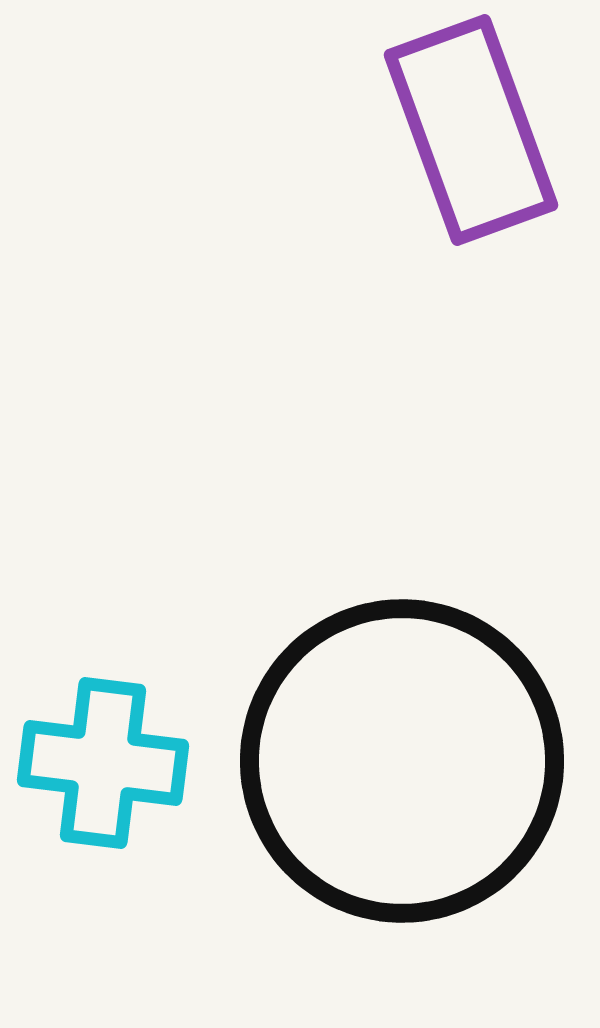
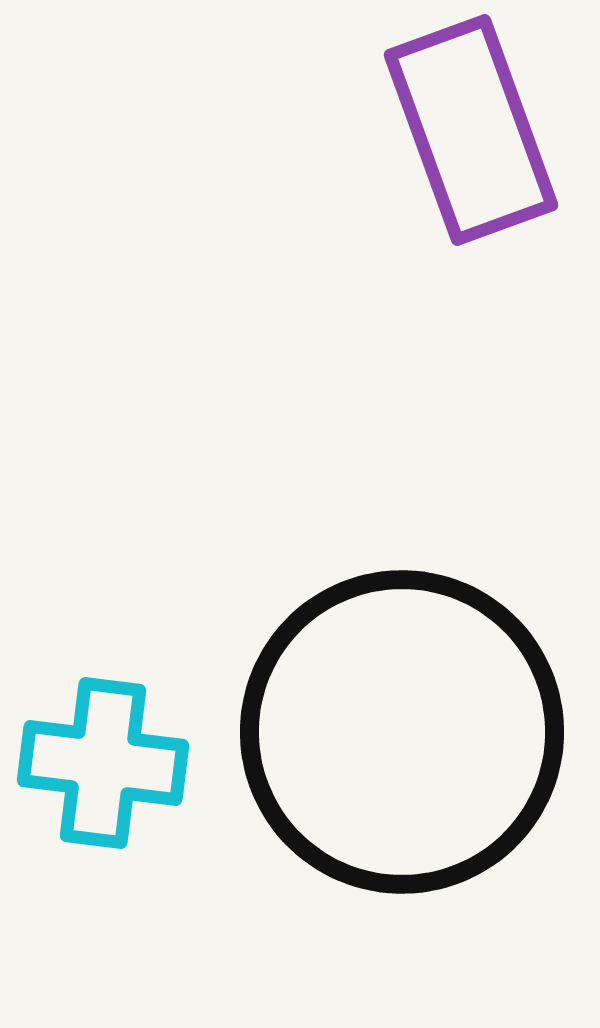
black circle: moved 29 px up
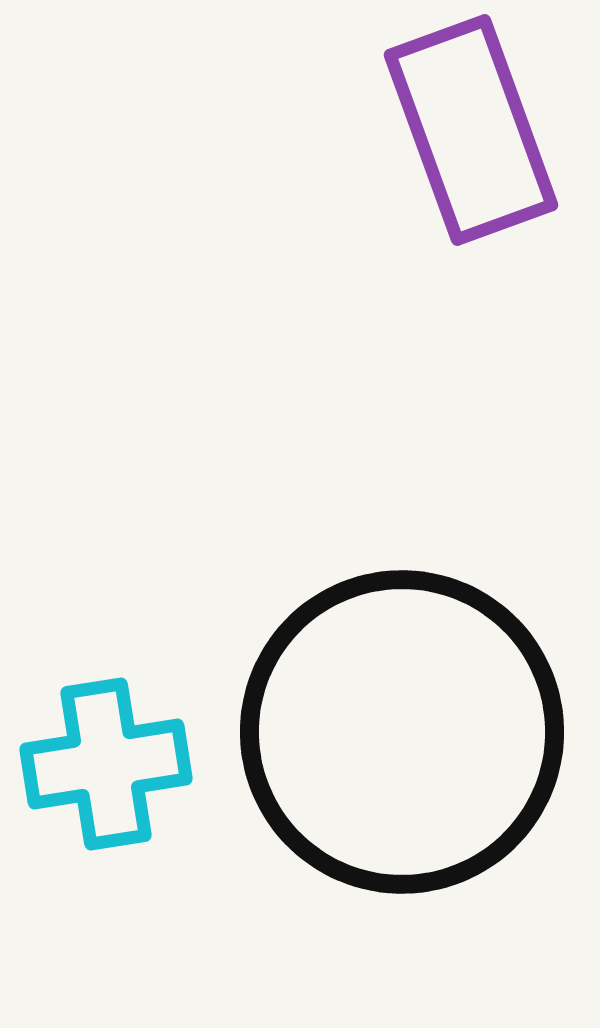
cyan cross: moved 3 px right, 1 px down; rotated 16 degrees counterclockwise
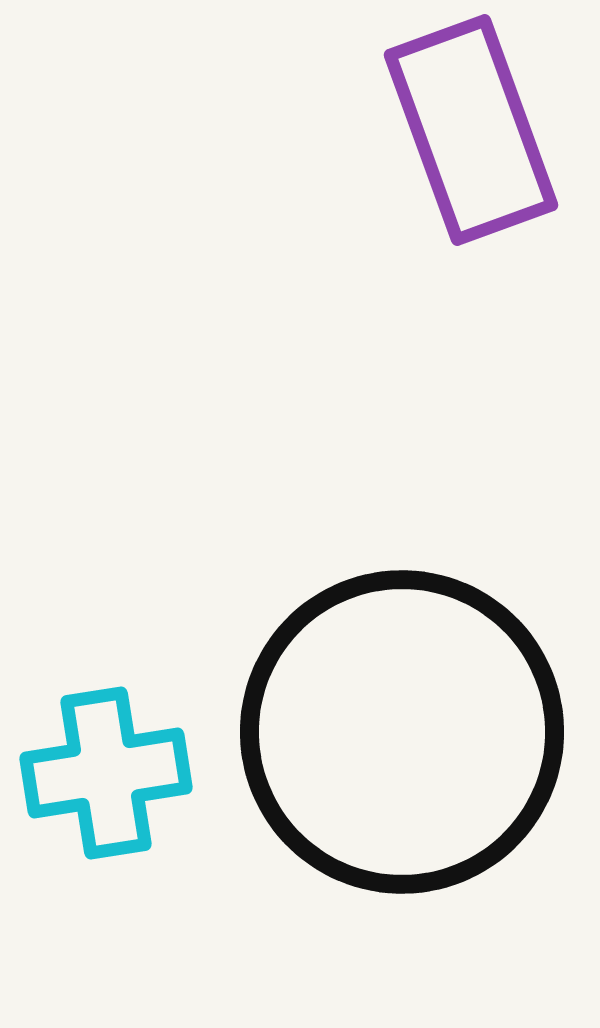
cyan cross: moved 9 px down
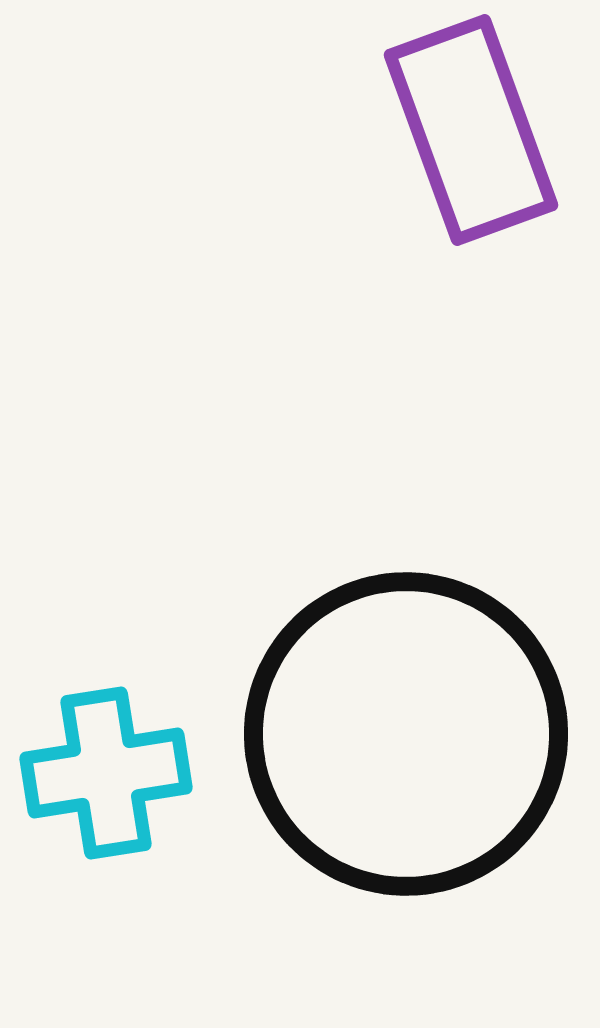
black circle: moved 4 px right, 2 px down
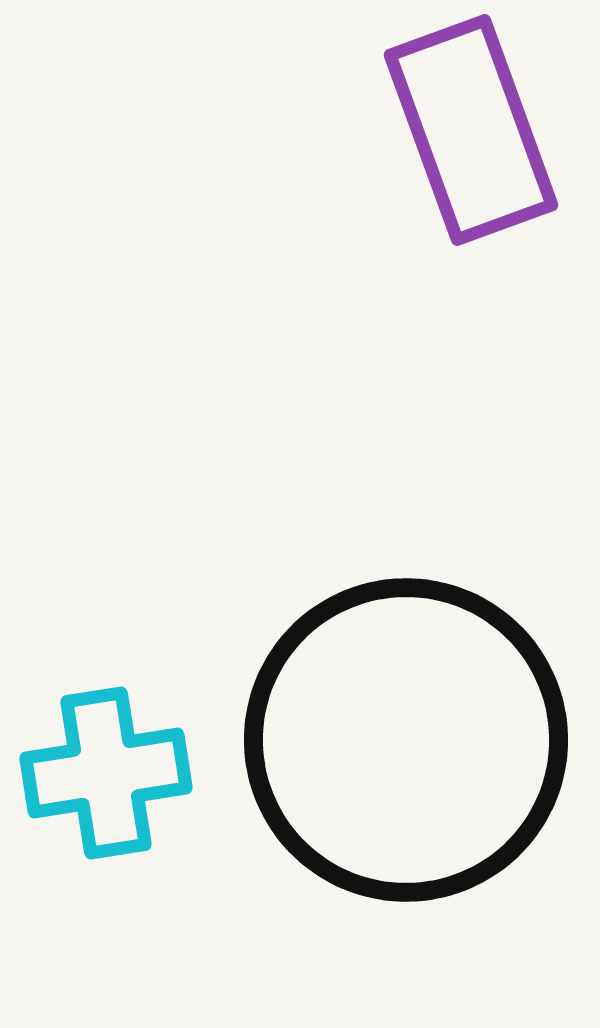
black circle: moved 6 px down
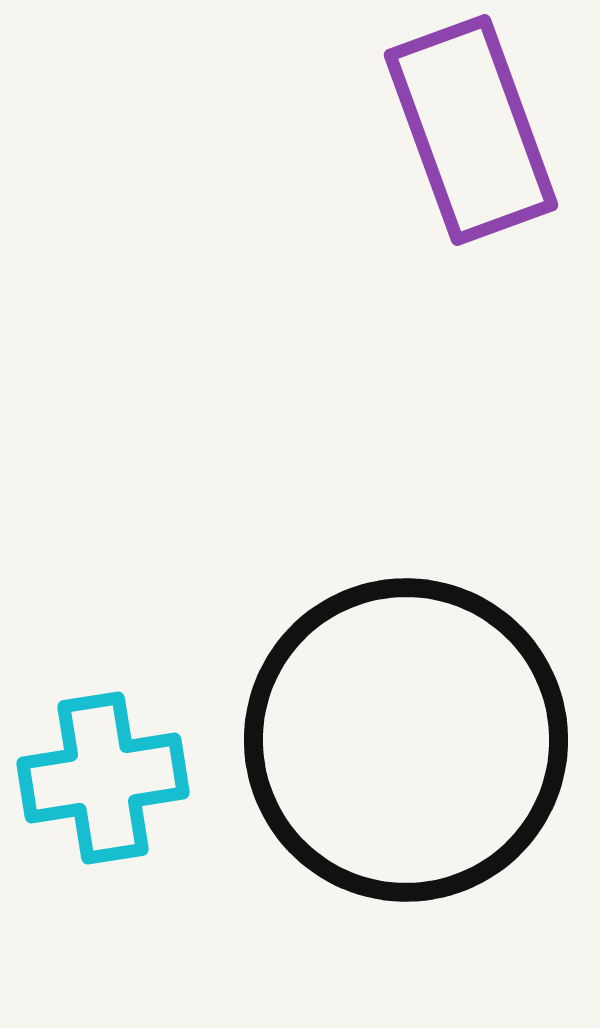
cyan cross: moved 3 px left, 5 px down
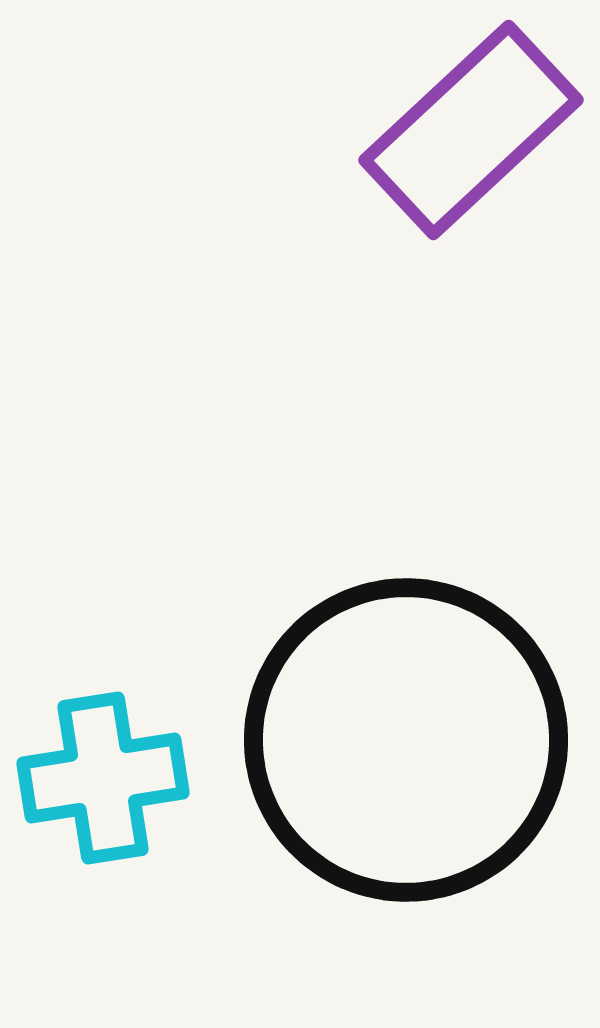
purple rectangle: rotated 67 degrees clockwise
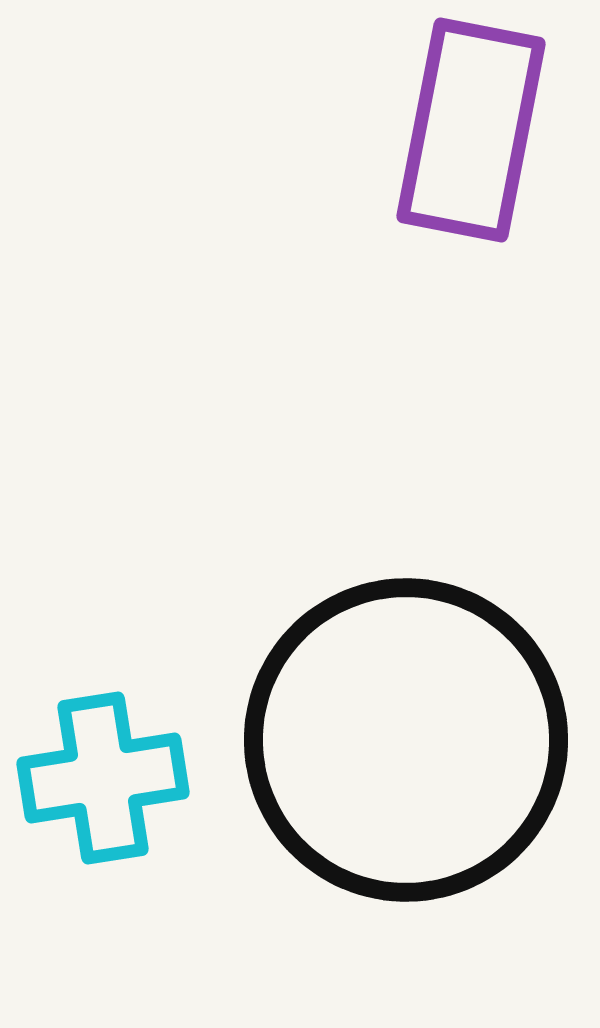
purple rectangle: rotated 36 degrees counterclockwise
